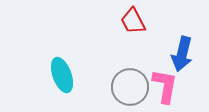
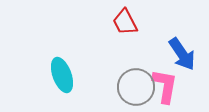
red trapezoid: moved 8 px left, 1 px down
blue arrow: rotated 48 degrees counterclockwise
gray circle: moved 6 px right
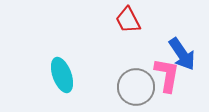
red trapezoid: moved 3 px right, 2 px up
pink L-shape: moved 2 px right, 11 px up
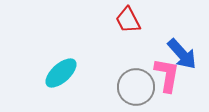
blue arrow: rotated 8 degrees counterclockwise
cyan ellipse: moved 1 px left, 2 px up; rotated 68 degrees clockwise
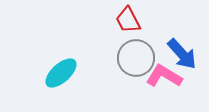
pink L-shape: moved 3 px left, 1 px down; rotated 69 degrees counterclockwise
gray circle: moved 29 px up
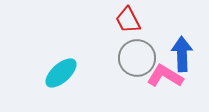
blue arrow: rotated 140 degrees counterclockwise
gray circle: moved 1 px right
pink L-shape: moved 1 px right
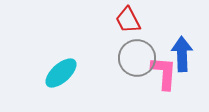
pink L-shape: moved 1 px left, 3 px up; rotated 63 degrees clockwise
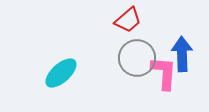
red trapezoid: rotated 104 degrees counterclockwise
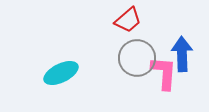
cyan ellipse: rotated 16 degrees clockwise
